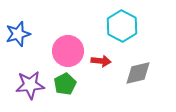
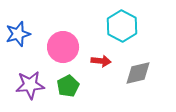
pink circle: moved 5 px left, 4 px up
green pentagon: moved 3 px right, 2 px down
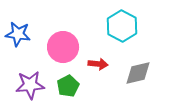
blue star: rotated 25 degrees clockwise
red arrow: moved 3 px left, 3 px down
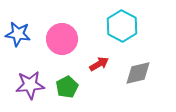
pink circle: moved 1 px left, 8 px up
red arrow: moved 1 px right; rotated 36 degrees counterclockwise
green pentagon: moved 1 px left, 1 px down
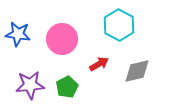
cyan hexagon: moved 3 px left, 1 px up
gray diamond: moved 1 px left, 2 px up
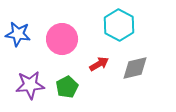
gray diamond: moved 2 px left, 3 px up
